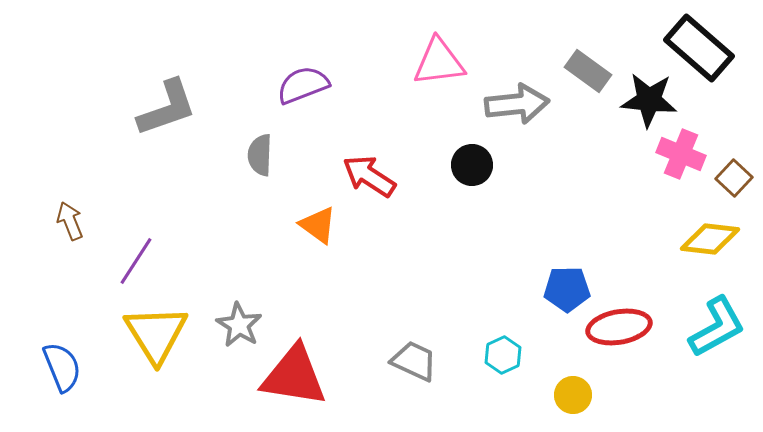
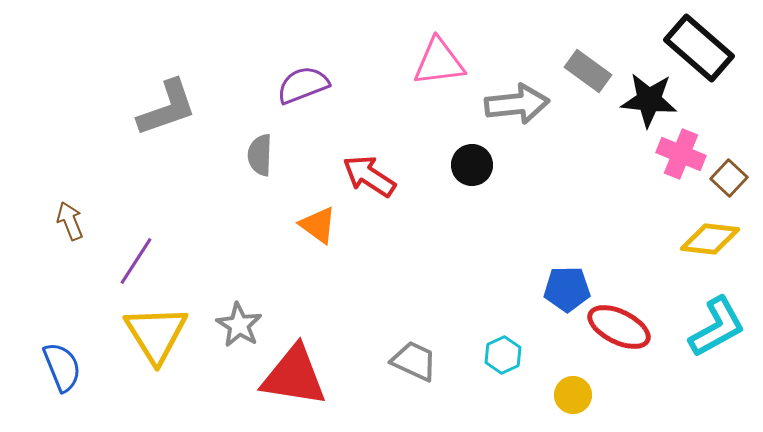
brown square: moved 5 px left
red ellipse: rotated 36 degrees clockwise
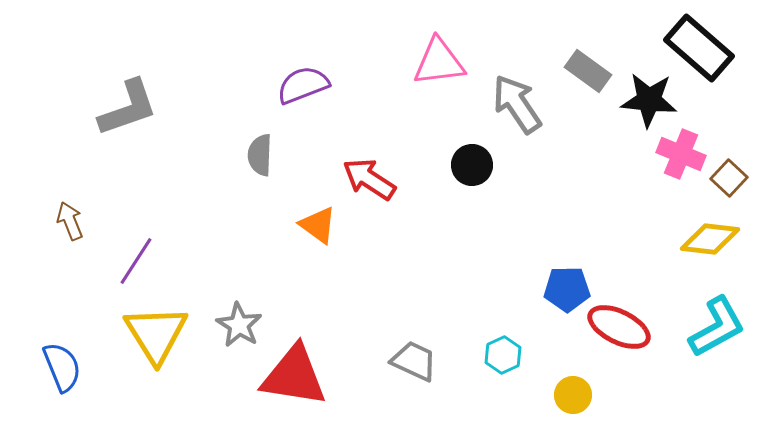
gray arrow: rotated 118 degrees counterclockwise
gray L-shape: moved 39 px left
red arrow: moved 3 px down
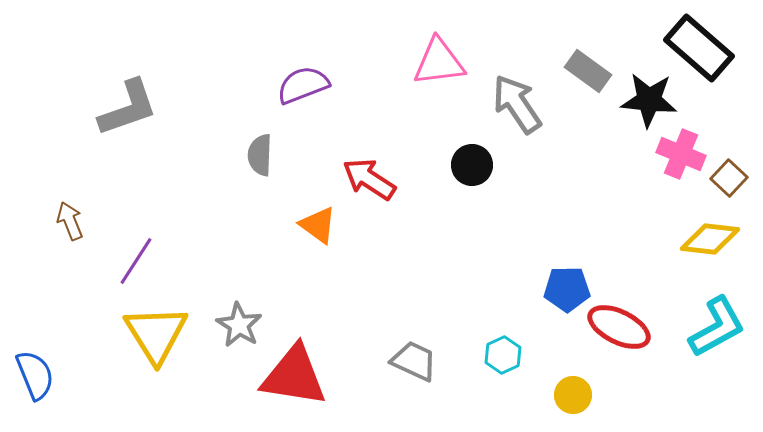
blue semicircle: moved 27 px left, 8 px down
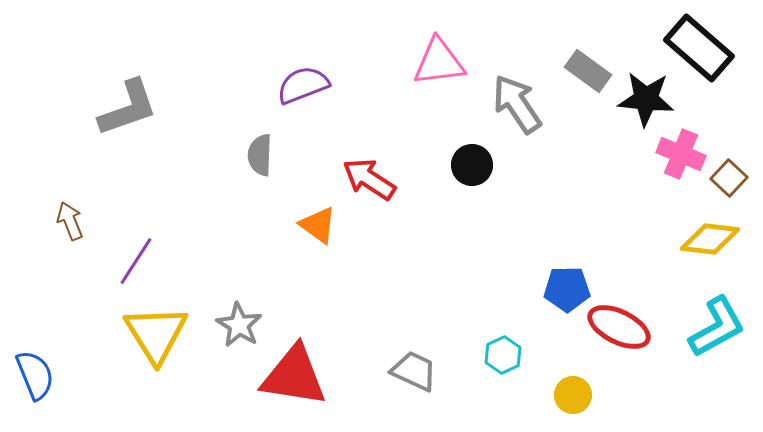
black star: moved 3 px left, 1 px up
gray trapezoid: moved 10 px down
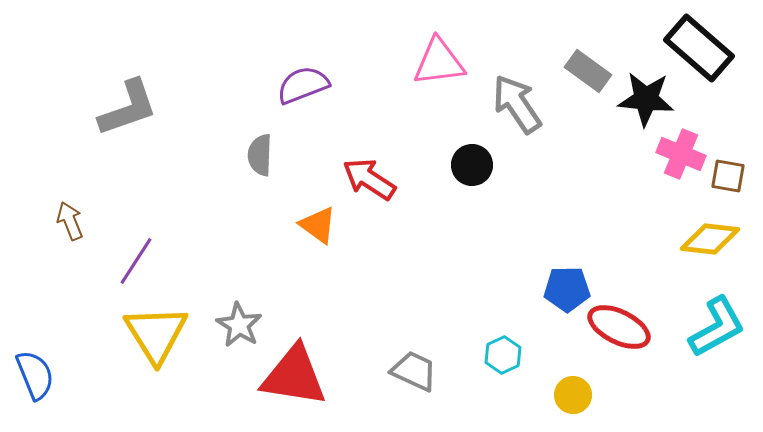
brown square: moved 1 px left, 2 px up; rotated 33 degrees counterclockwise
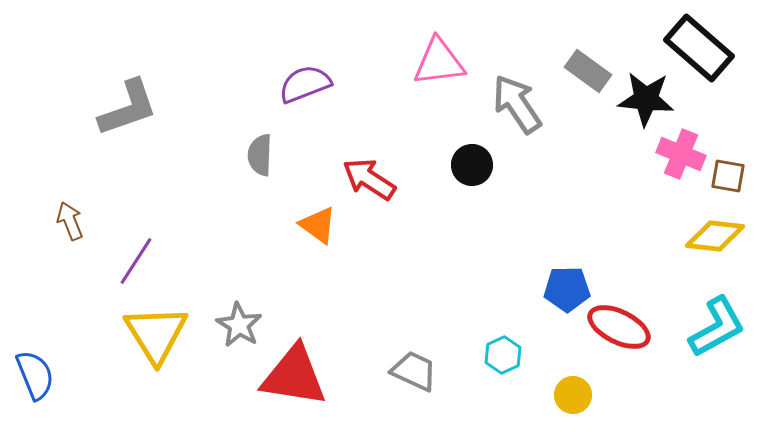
purple semicircle: moved 2 px right, 1 px up
yellow diamond: moved 5 px right, 3 px up
